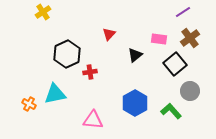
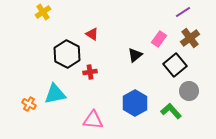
red triangle: moved 17 px left; rotated 40 degrees counterclockwise
pink rectangle: rotated 63 degrees counterclockwise
black hexagon: rotated 8 degrees counterclockwise
black square: moved 1 px down
gray circle: moved 1 px left
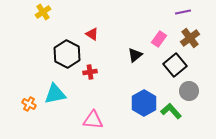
purple line: rotated 21 degrees clockwise
blue hexagon: moved 9 px right
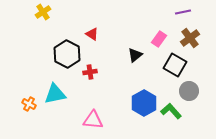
black square: rotated 20 degrees counterclockwise
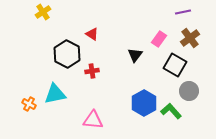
black triangle: rotated 14 degrees counterclockwise
red cross: moved 2 px right, 1 px up
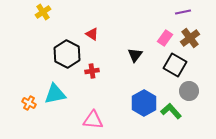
pink rectangle: moved 6 px right, 1 px up
orange cross: moved 1 px up
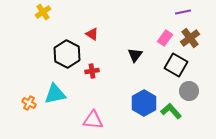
black square: moved 1 px right
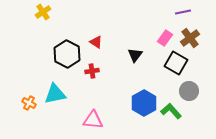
red triangle: moved 4 px right, 8 px down
black square: moved 2 px up
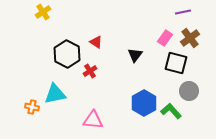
black square: rotated 15 degrees counterclockwise
red cross: moved 2 px left; rotated 24 degrees counterclockwise
orange cross: moved 3 px right, 4 px down; rotated 16 degrees counterclockwise
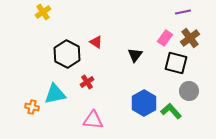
red cross: moved 3 px left, 11 px down
